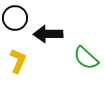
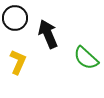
black arrow: rotated 68 degrees clockwise
yellow L-shape: moved 1 px down
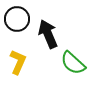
black circle: moved 2 px right, 1 px down
green semicircle: moved 13 px left, 5 px down
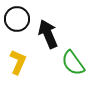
green semicircle: rotated 12 degrees clockwise
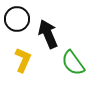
yellow L-shape: moved 5 px right, 2 px up
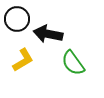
black arrow: rotated 56 degrees counterclockwise
yellow L-shape: rotated 35 degrees clockwise
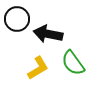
yellow L-shape: moved 15 px right, 8 px down
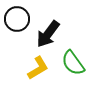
black arrow: rotated 64 degrees counterclockwise
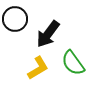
black circle: moved 2 px left
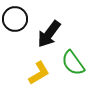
black arrow: moved 1 px right
yellow L-shape: moved 1 px right, 5 px down
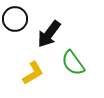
yellow L-shape: moved 6 px left
